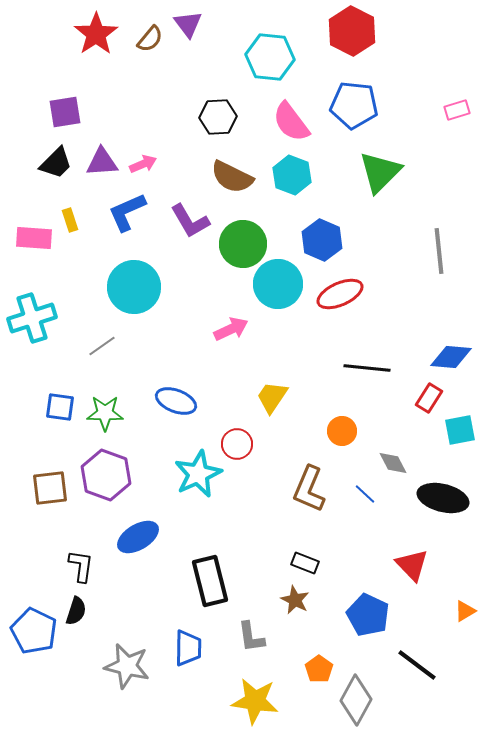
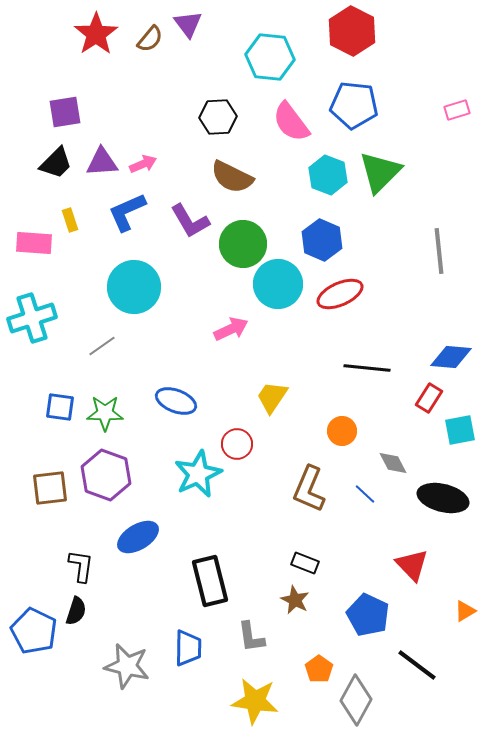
cyan hexagon at (292, 175): moved 36 px right
pink rectangle at (34, 238): moved 5 px down
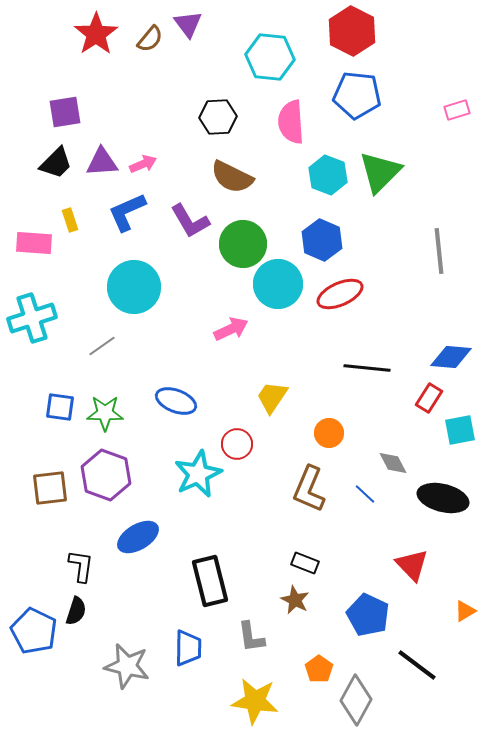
blue pentagon at (354, 105): moved 3 px right, 10 px up
pink semicircle at (291, 122): rotated 33 degrees clockwise
orange circle at (342, 431): moved 13 px left, 2 px down
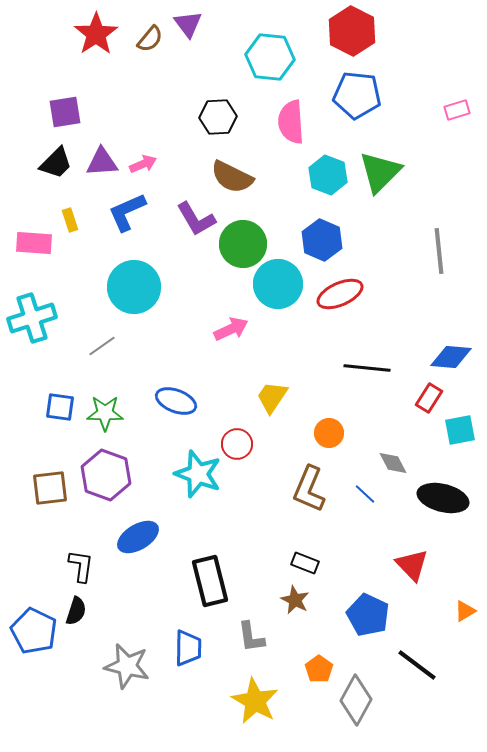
purple L-shape at (190, 221): moved 6 px right, 2 px up
cyan star at (198, 474): rotated 27 degrees counterclockwise
yellow star at (255, 701): rotated 21 degrees clockwise
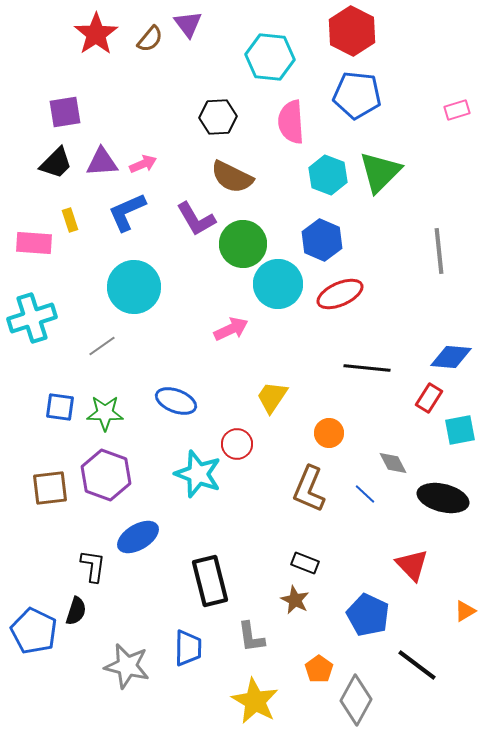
black L-shape at (81, 566): moved 12 px right
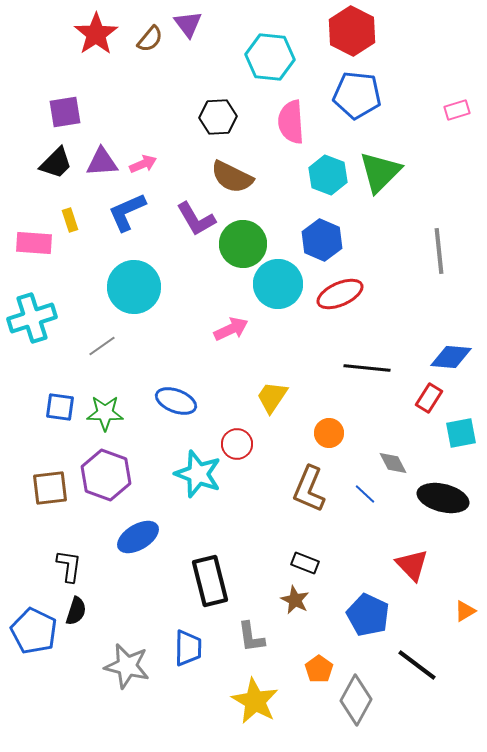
cyan square at (460, 430): moved 1 px right, 3 px down
black L-shape at (93, 566): moved 24 px left
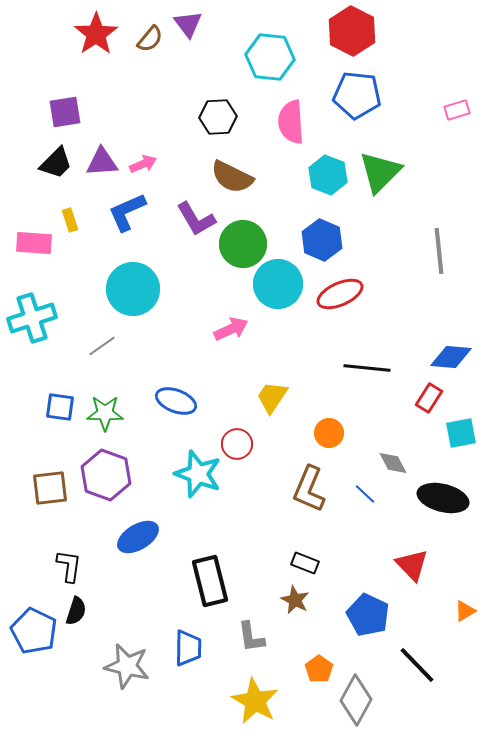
cyan circle at (134, 287): moved 1 px left, 2 px down
black line at (417, 665): rotated 9 degrees clockwise
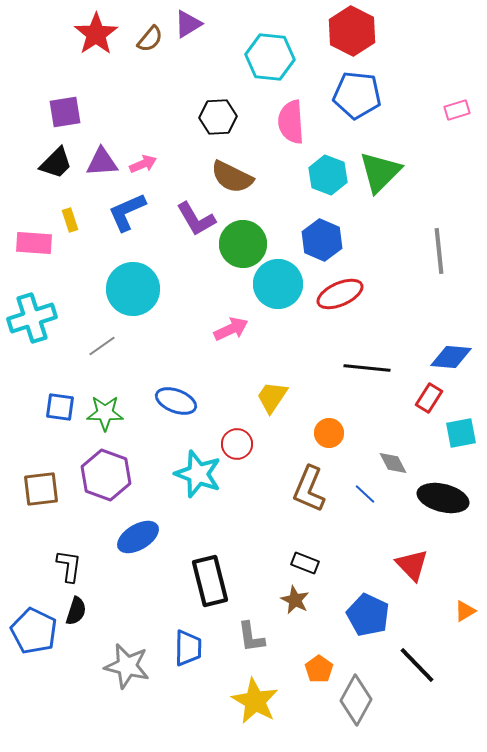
purple triangle at (188, 24): rotated 36 degrees clockwise
brown square at (50, 488): moved 9 px left, 1 px down
